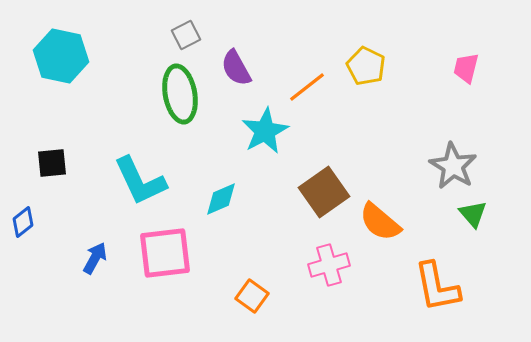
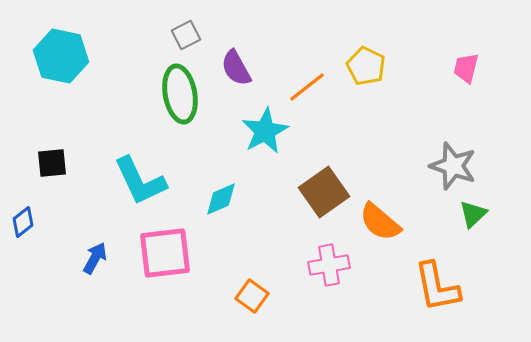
gray star: rotated 12 degrees counterclockwise
green triangle: rotated 28 degrees clockwise
pink cross: rotated 6 degrees clockwise
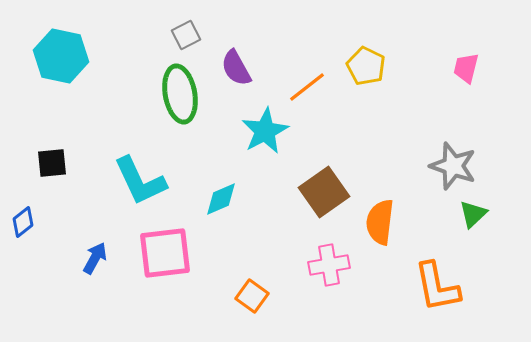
orange semicircle: rotated 57 degrees clockwise
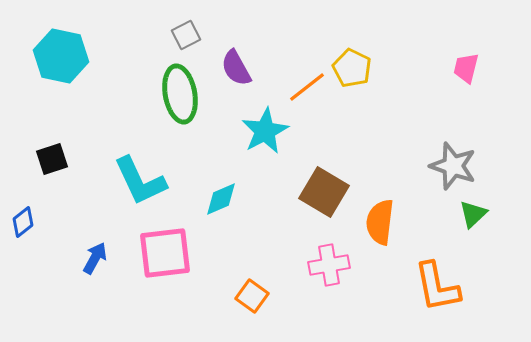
yellow pentagon: moved 14 px left, 2 px down
black square: moved 4 px up; rotated 12 degrees counterclockwise
brown square: rotated 24 degrees counterclockwise
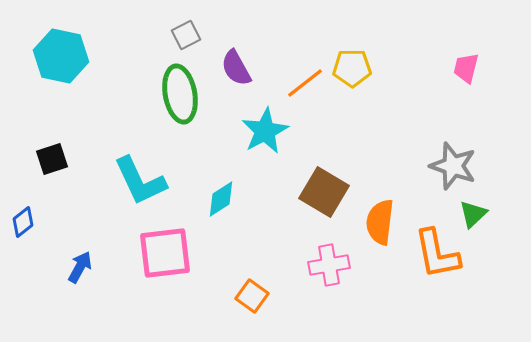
yellow pentagon: rotated 27 degrees counterclockwise
orange line: moved 2 px left, 4 px up
cyan diamond: rotated 9 degrees counterclockwise
blue arrow: moved 15 px left, 9 px down
orange L-shape: moved 33 px up
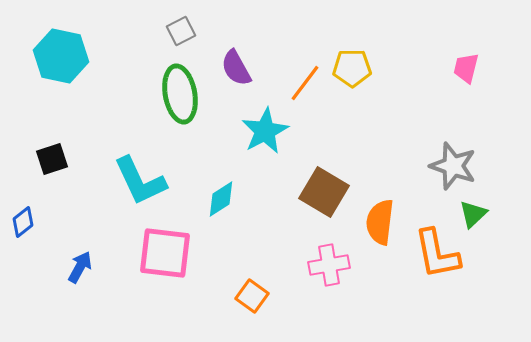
gray square: moved 5 px left, 4 px up
orange line: rotated 15 degrees counterclockwise
pink square: rotated 14 degrees clockwise
